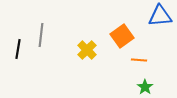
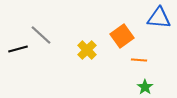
blue triangle: moved 1 px left, 2 px down; rotated 10 degrees clockwise
gray line: rotated 55 degrees counterclockwise
black line: rotated 66 degrees clockwise
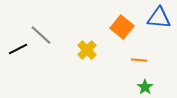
orange square: moved 9 px up; rotated 15 degrees counterclockwise
black line: rotated 12 degrees counterclockwise
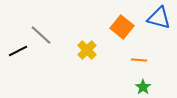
blue triangle: rotated 10 degrees clockwise
black line: moved 2 px down
green star: moved 2 px left
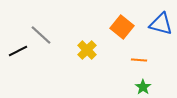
blue triangle: moved 2 px right, 6 px down
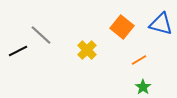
orange line: rotated 35 degrees counterclockwise
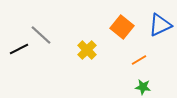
blue triangle: moved 1 px left, 1 px down; rotated 40 degrees counterclockwise
black line: moved 1 px right, 2 px up
green star: rotated 28 degrees counterclockwise
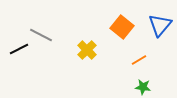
blue triangle: rotated 25 degrees counterclockwise
gray line: rotated 15 degrees counterclockwise
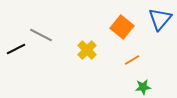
blue triangle: moved 6 px up
black line: moved 3 px left
orange line: moved 7 px left
green star: rotated 14 degrees counterclockwise
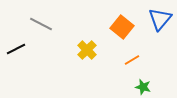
gray line: moved 11 px up
green star: rotated 21 degrees clockwise
